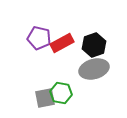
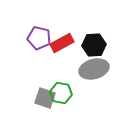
black hexagon: rotated 15 degrees clockwise
gray square: rotated 30 degrees clockwise
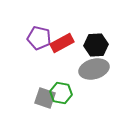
black hexagon: moved 2 px right
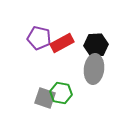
gray ellipse: rotated 68 degrees counterclockwise
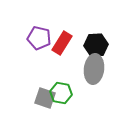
red rectangle: rotated 30 degrees counterclockwise
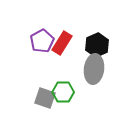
purple pentagon: moved 3 px right, 3 px down; rotated 30 degrees clockwise
black hexagon: moved 1 px right; rotated 20 degrees counterclockwise
green hexagon: moved 2 px right, 1 px up; rotated 10 degrees counterclockwise
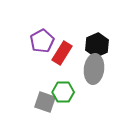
red rectangle: moved 10 px down
gray square: moved 4 px down
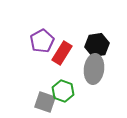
black hexagon: rotated 15 degrees clockwise
green hexagon: moved 1 px up; rotated 20 degrees clockwise
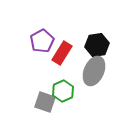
gray ellipse: moved 2 px down; rotated 16 degrees clockwise
green hexagon: rotated 15 degrees clockwise
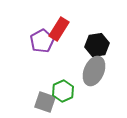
red rectangle: moved 3 px left, 24 px up
